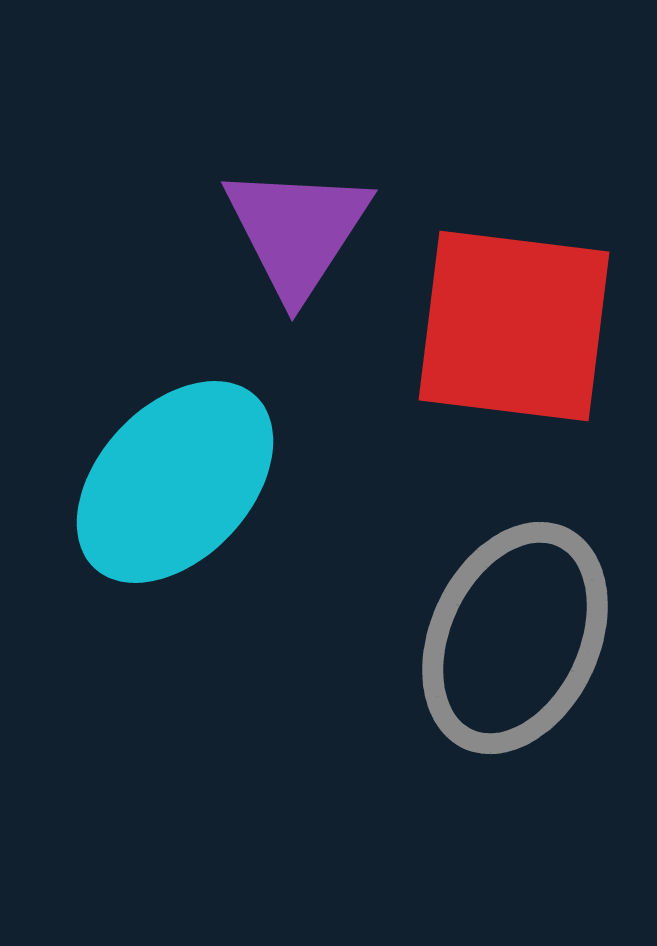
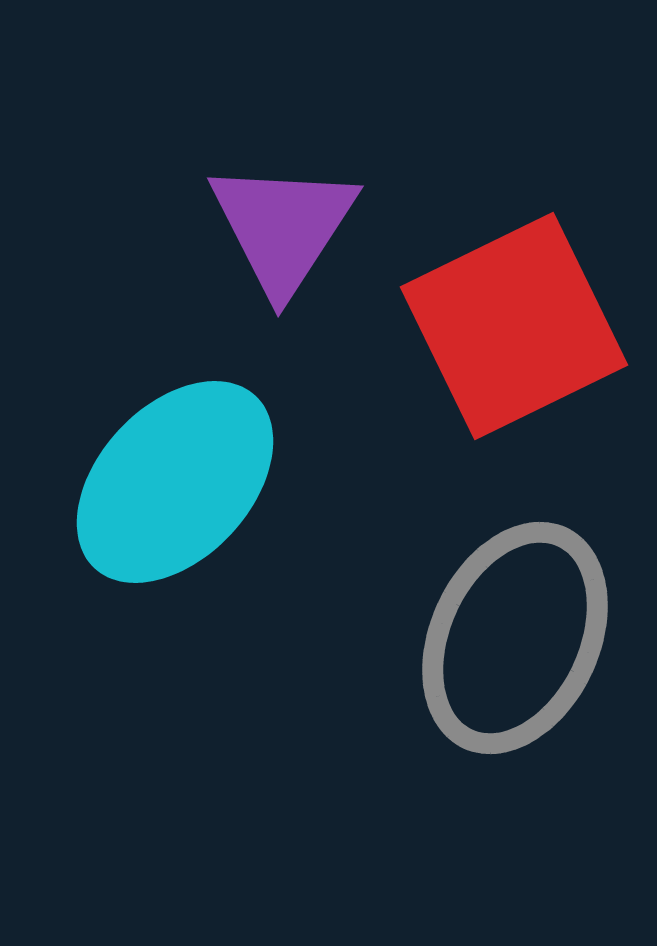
purple triangle: moved 14 px left, 4 px up
red square: rotated 33 degrees counterclockwise
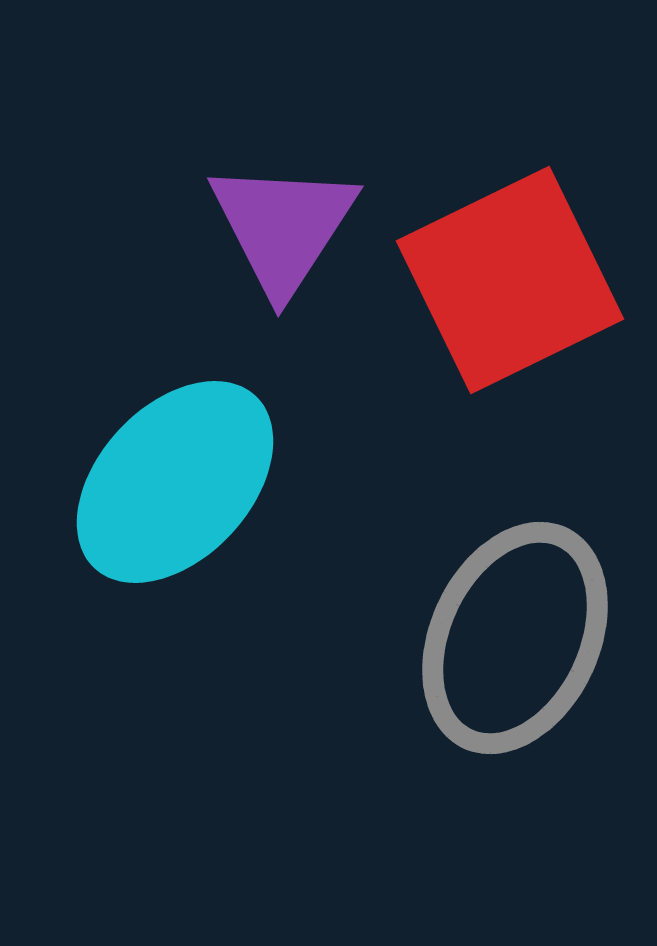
red square: moved 4 px left, 46 px up
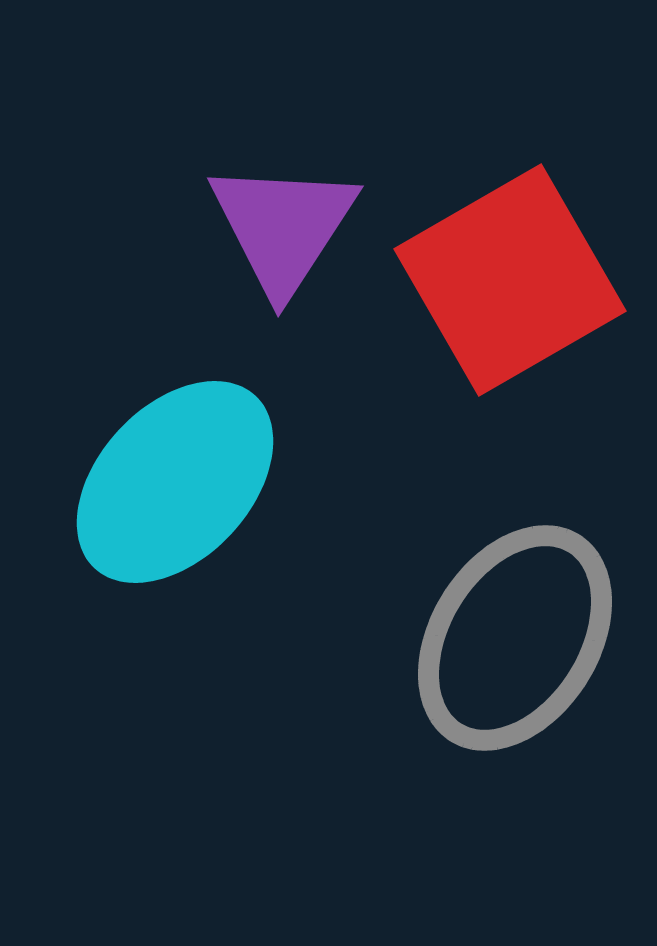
red square: rotated 4 degrees counterclockwise
gray ellipse: rotated 7 degrees clockwise
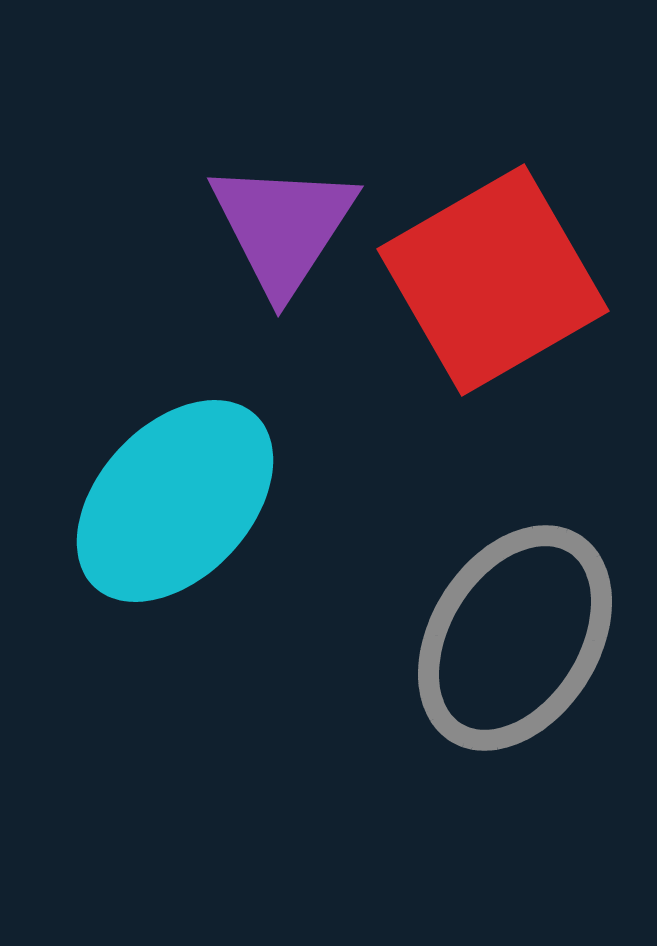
red square: moved 17 px left
cyan ellipse: moved 19 px down
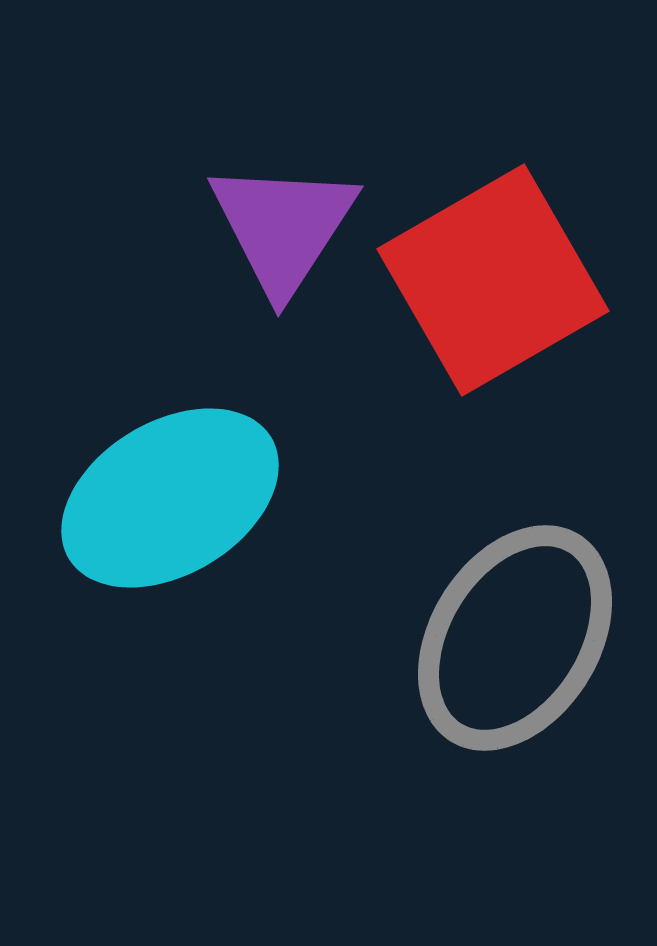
cyan ellipse: moved 5 px left, 3 px up; rotated 16 degrees clockwise
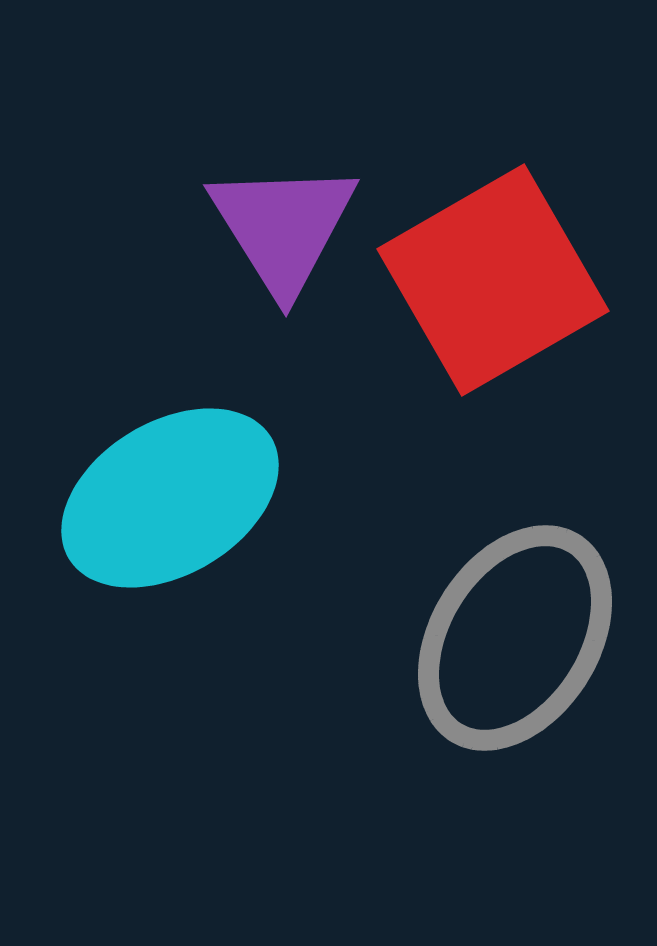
purple triangle: rotated 5 degrees counterclockwise
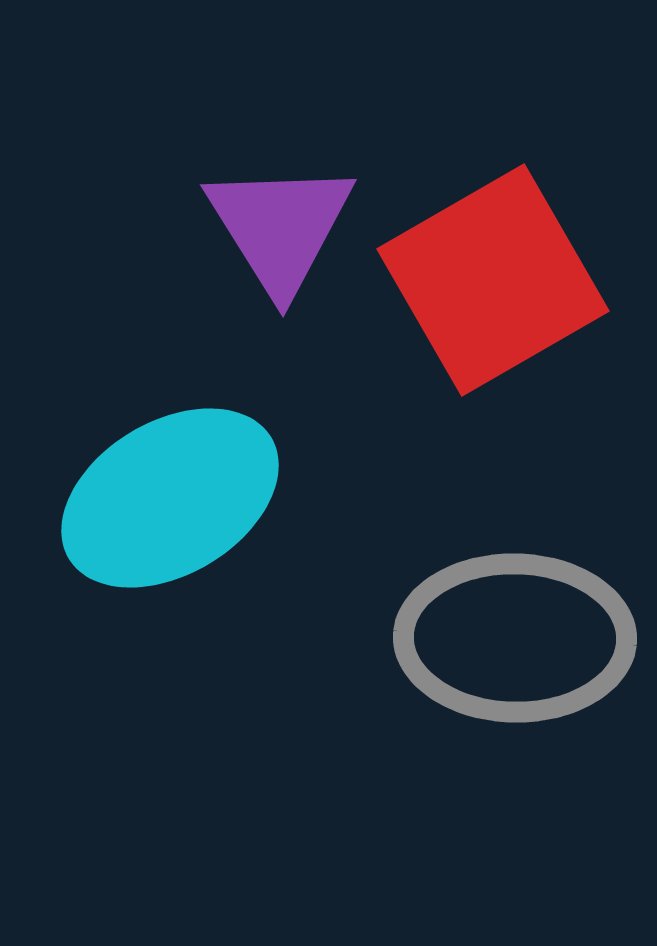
purple triangle: moved 3 px left
gray ellipse: rotated 59 degrees clockwise
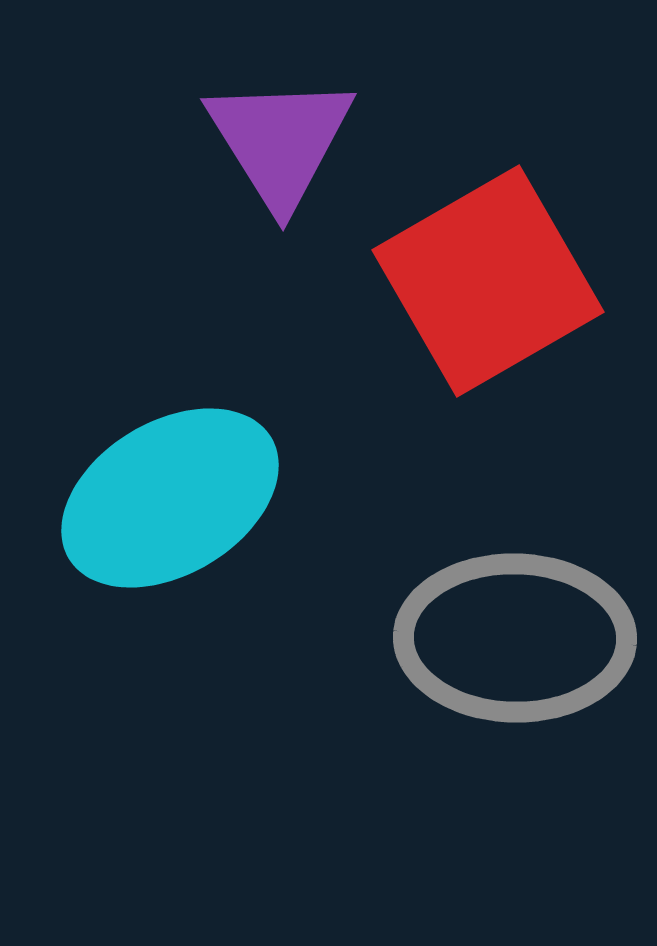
purple triangle: moved 86 px up
red square: moved 5 px left, 1 px down
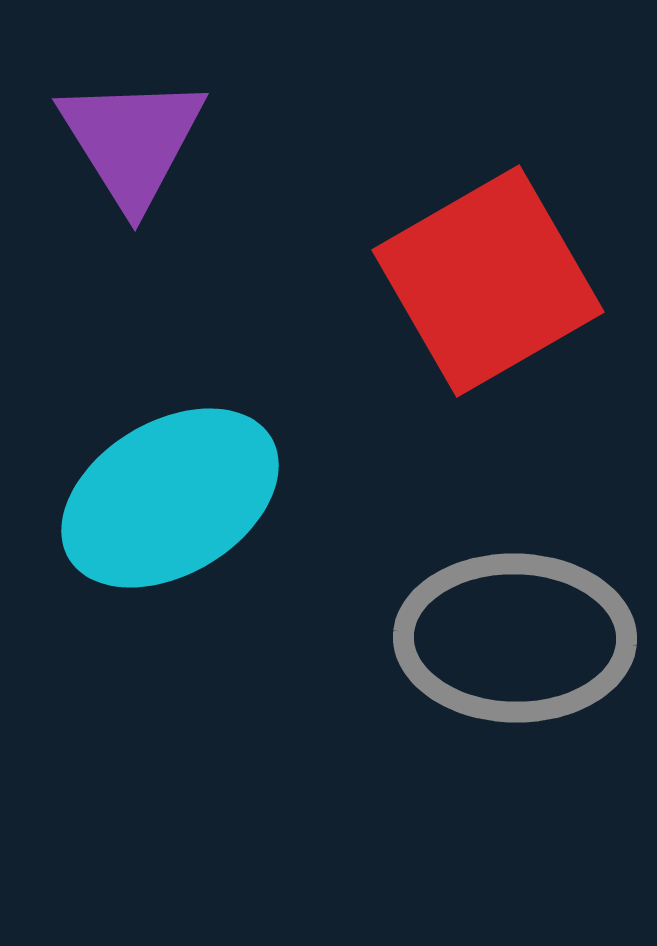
purple triangle: moved 148 px left
